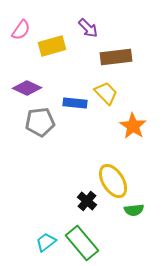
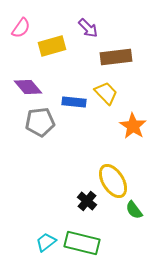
pink semicircle: moved 2 px up
purple diamond: moved 1 px right, 1 px up; rotated 24 degrees clockwise
blue rectangle: moved 1 px left, 1 px up
green semicircle: rotated 60 degrees clockwise
green rectangle: rotated 36 degrees counterclockwise
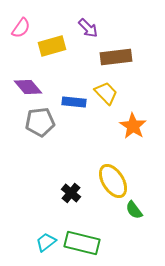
black cross: moved 16 px left, 8 px up
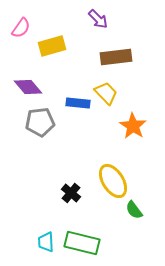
purple arrow: moved 10 px right, 9 px up
blue rectangle: moved 4 px right, 1 px down
cyan trapezoid: rotated 55 degrees counterclockwise
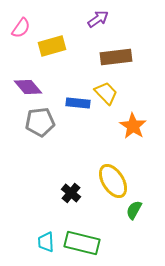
purple arrow: rotated 80 degrees counterclockwise
green semicircle: rotated 66 degrees clockwise
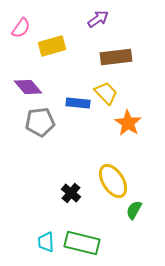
orange star: moved 5 px left, 3 px up
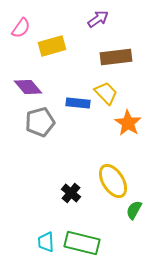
gray pentagon: rotated 8 degrees counterclockwise
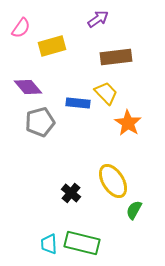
cyan trapezoid: moved 3 px right, 2 px down
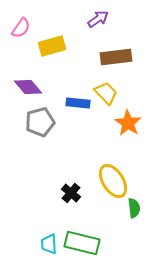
green semicircle: moved 2 px up; rotated 144 degrees clockwise
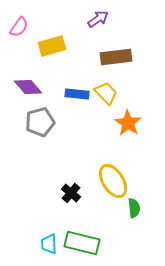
pink semicircle: moved 2 px left, 1 px up
blue rectangle: moved 1 px left, 9 px up
